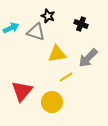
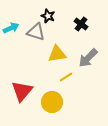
black cross: rotated 16 degrees clockwise
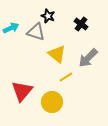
yellow triangle: rotated 48 degrees clockwise
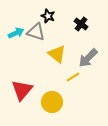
cyan arrow: moved 5 px right, 5 px down
yellow line: moved 7 px right
red triangle: moved 1 px up
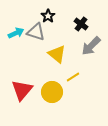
black star: rotated 16 degrees clockwise
gray arrow: moved 3 px right, 12 px up
yellow circle: moved 10 px up
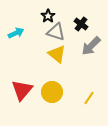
gray triangle: moved 20 px right
yellow line: moved 16 px right, 21 px down; rotated 24 degrees counterclockwise
